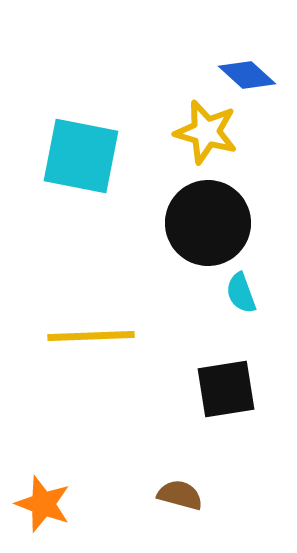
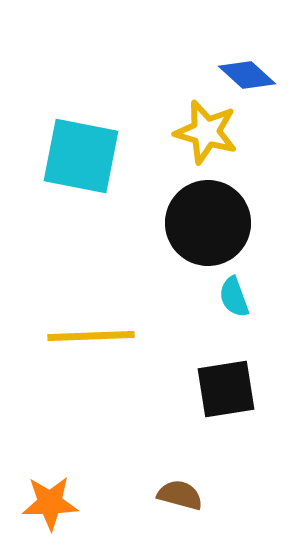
cyan semicircle: moved 7 px left, 4 px down
orange star: moved 7 px right, 1 px up; rotated 22 degrees counterclockwise
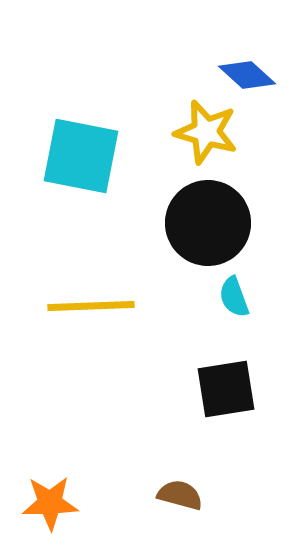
yellow line: moved 30 px up
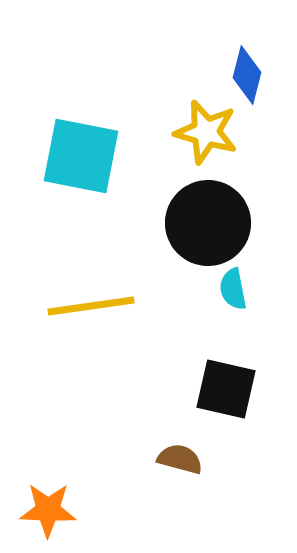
blue diamond: rotated 62 degrees clockwise
cyan semicircle: moved 1 px left, 8 px up; rotated 9 degrees clockwise
yellow line: rotated 6 degrees counterclockwise
black square: rotated 22 degrees clockwise
brown semicircle: moved 36 px up
orange star: moved 2 px left, 7 px down; rotated 4 degrees clockwise
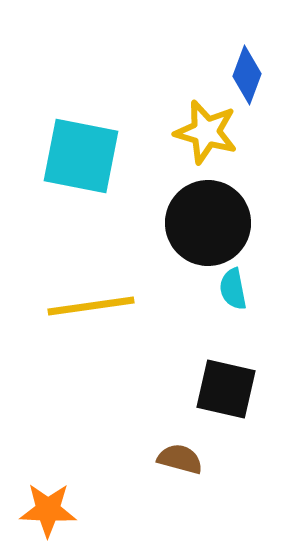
blue diamond: rotated 6 degrees clockwise
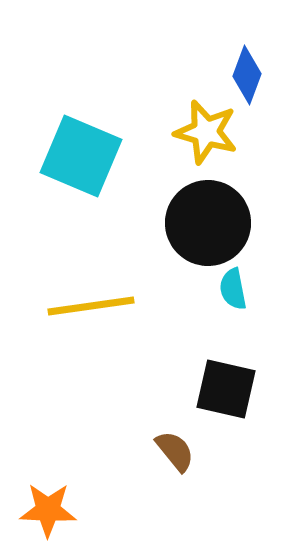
cyan square: rotated 12 degrees clockwise
brown semicircle: moved 5 px left, 8 px up; rotated 36 degrees clockwise
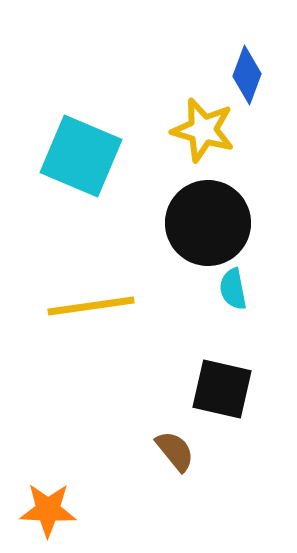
yellow star: moved 3 px left, 2 px up
black square: moved 4 px left
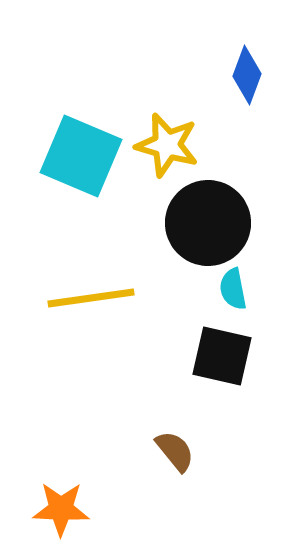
yellow star: moved 36 px left, 15 px down
yellow line: moved 8 px up
black square: moved 33 px up
orange star: moved 13 px right, 1 px up
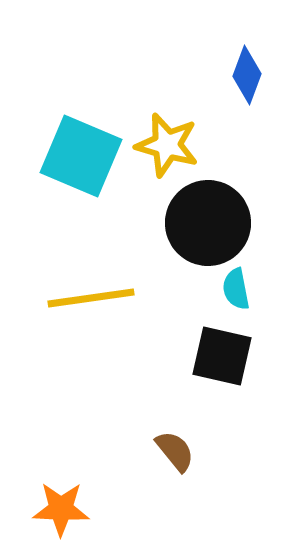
cyan semicircle: moved 3 px right
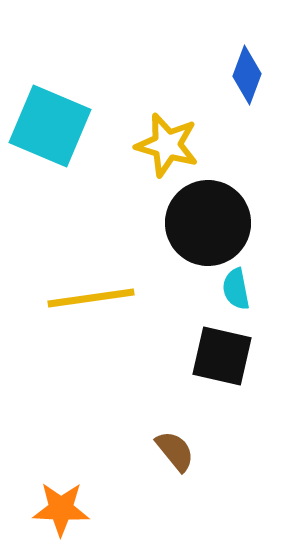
cyan square: moved 31 px left, 30 px up
